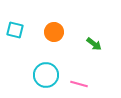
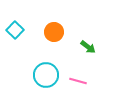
cyan square: rotated 30 degrees clockwise
green arrow: moved 6 px left, 3 px down
pink line: moved 1 px left, 3 px up
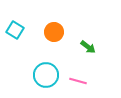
cyan square: rotated 12 degrees counterclockwise
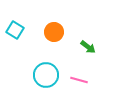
pink line: moved 1 px right, 1 px up
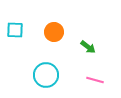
cyan square: rotated 30 degrees counterclockwise
pink line: moved 16 px right
